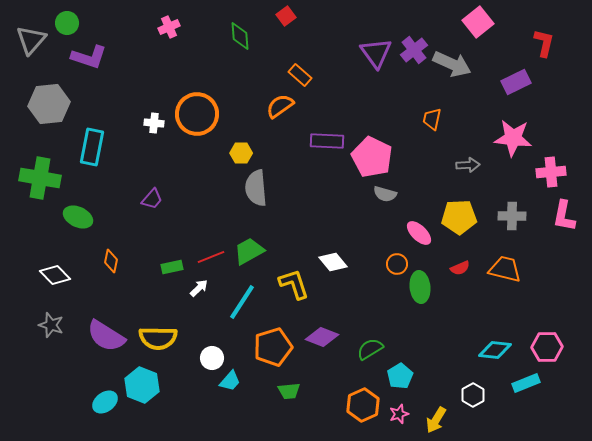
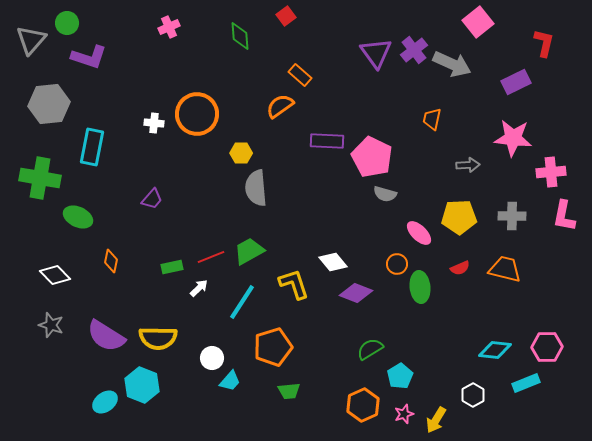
purple diamond at (322, 337): moved 34 px right, 44 px up
pink star at (399, 414): moved 5 px right
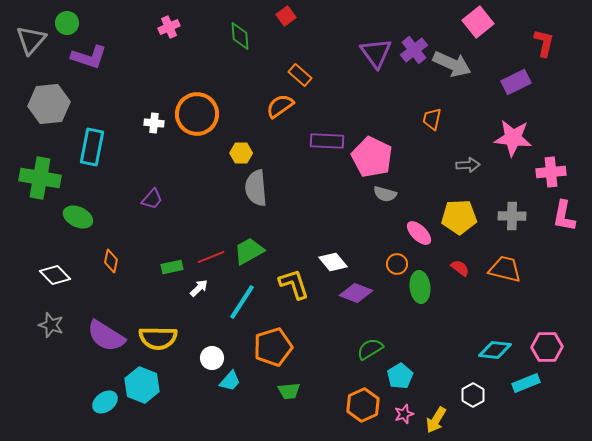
red semicircle at (460, 268): rotated 120 degrees counterclockwise
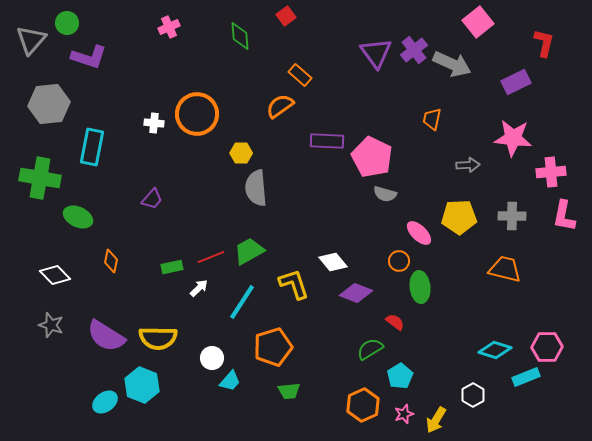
orange circle at (397, 264): moved 2 px right, 3 px up
red semicircle at (460, 268): moved 65 px left, 54 px down
cyan diamond at (495, 350): rotated 12 degrees clockwise
cyan rectangle at (526, 383): moved 6 px up
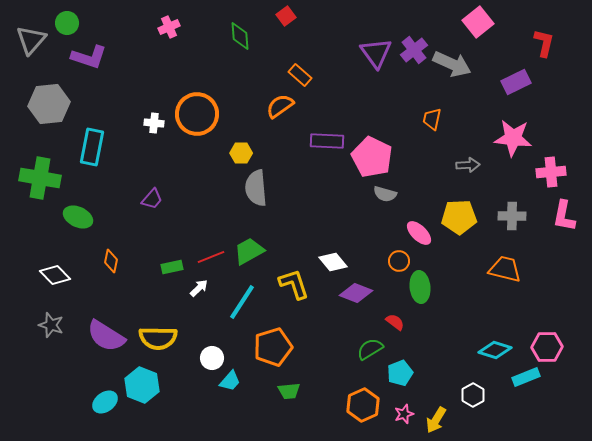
cyan pentagon at (400, 376): moved 3 px up; rotated 10 degrees clockwise
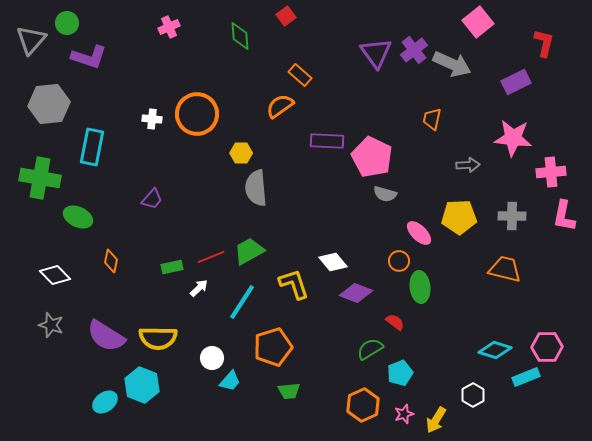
white cross at (154, 123): moved 2 px left, 4 px up
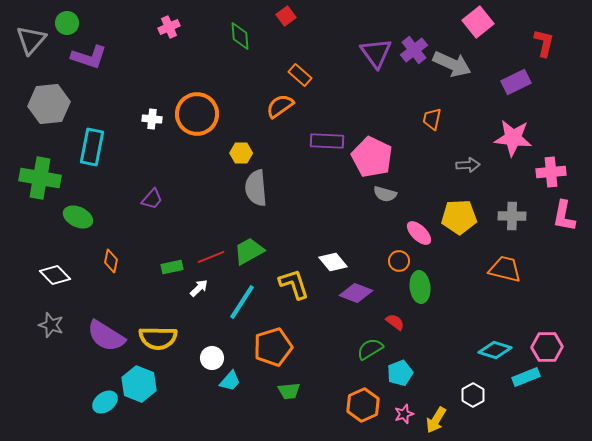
cyan hexagon at (142, 385): moved 3 px left, 1 px up
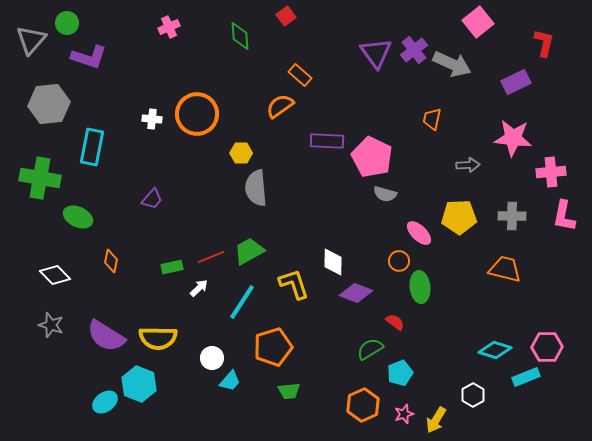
white diamond at (333, 262): rotated 40 degrees clockwise
